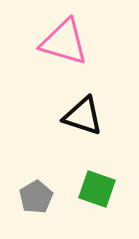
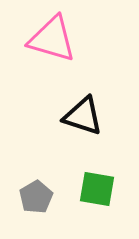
pink triangle: moved 12 px left, 3 px up
green square: rotated 9 degrees counterclockwise
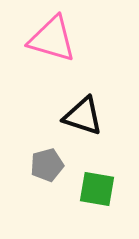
gray pentagon: moved 11 px right, 32 px up; rotated 16 degrees clockwise
